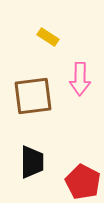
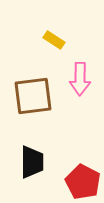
yellow rectangle: moved 6 px right, 3 px down
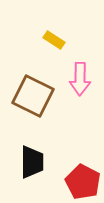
brown square: rotated 33 degrees clockwise
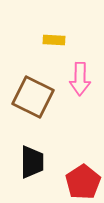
yellow rectangle: rotated 30 degrees counterclockwise
brown square: moved 1 px down
red pentagon: rotated 12 degrees clockwise
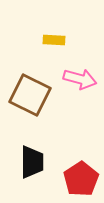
pink arrow: rotated 76 degrees counterclockwise
brown square: moved 3 px left, 2 px up
red pentagon: moved 2 px left, 3 px up
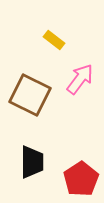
yellow rectangle: rotated 35 degrees clockwise
pink arrow: rotated 68 degrees counterclockwise
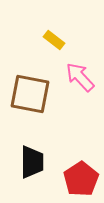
pink arrow: moved 2 px up; rotated 80 degrees counterclockwise
brown square: moved 1 px up; rotated 15 degrees counterclockwise
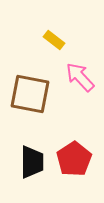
red pentagon: moved 7 px left, 20 px up
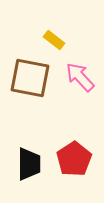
brown square: moved 16 px up
black trapezoid: moved 3 px left, 2 px down
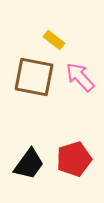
brown square: moved 4 px right, 1 px up
red pentagon: rotated 16 degrees clockwise
black trapezoid: rotated 36 degrees clockwise
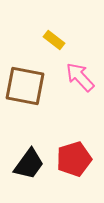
brown square: moved 9 px left, 9 px down
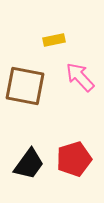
yellow rectangle: rotated 50 degrees counterclockwise
